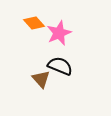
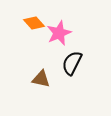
black semicircle: moved 12 px right, 3 px up; rotated 85 degrees counterclockwise
brown triangle: rotated 36 degrees counterclockwise
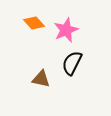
pink star: moved 7 px right, 3 px up
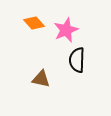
black semicircle: moved 5 px right, 3 px up; rotated 25 degrees counterclockwise
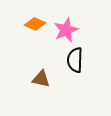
orange diamond: moved 1 px right, 1 px down; rotated 25 degrees counterclockwise
black semicircle: moved 2 px left
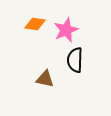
orange diamond: rotated 15 degrees counterclockwise
brown triangle: moved 4 px right
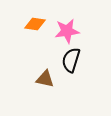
pink star: moved 1 px right, 1 px down; rotated 15 degrees clockwise
black semicircle: moved 4 px left; rotated 15 degrees clockwise
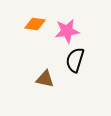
black semicircle: moved 4 px right
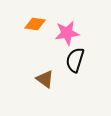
pink star: moved 2 px down
brown triangle: rotated 24 degrees clockwise
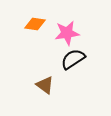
black semicircle: moved 2 px left, 1 px up; rotated 40 degrees clockwise
brown triangle: moved 6 px down
